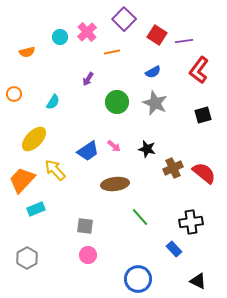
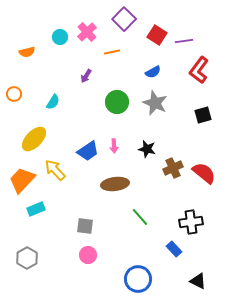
purple arrow: moved 2 px left, 3 px up
pink arrow: rotated 48 degrees clockwise
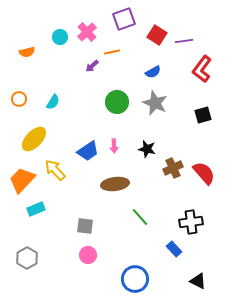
purple square: rotated 25 degrees clockwise
red L-shape: moved 3 px right, 1 px up
purple arrow: moved 6 px right, 10 px up; rotated 16 degrees clockwise
orange circle: moved 5 px right, 5 px down
red semicircle: rotated 10 degrees clockwise
blue circle: moved 3 px left
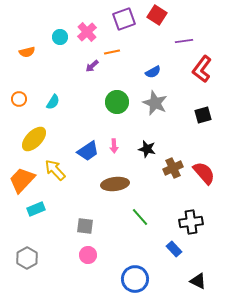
red square: moved 20 px up
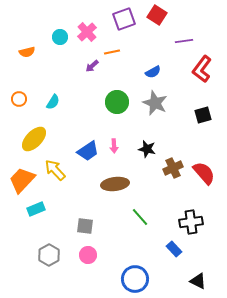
gray hexagon: moved 22 px right, 3 px up
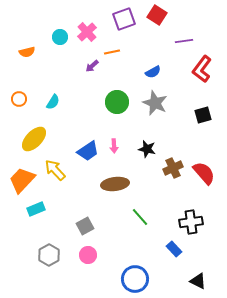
gray square: rotated 36 degrees counterclockwise
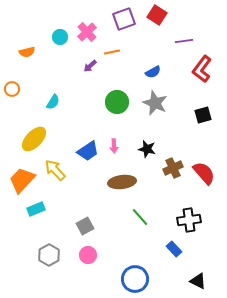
purple arrow: moved 2 px left
orange circle: moved 7 px left, 10 px up
brown ellipse: moved 7 px right, 2 px up
black cross: moved 2 px left, 2 px up
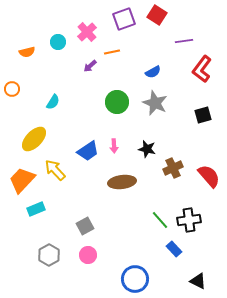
cyan circle: moved 2 px left, 5 px down
red semicircle: moved 5 px right, 3 px down
green line: moved 20 px right, 3 px down
